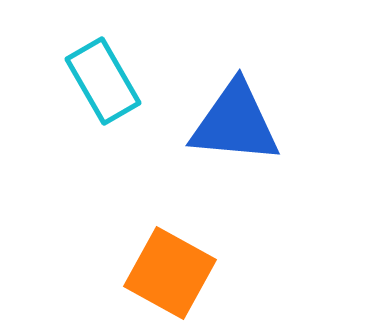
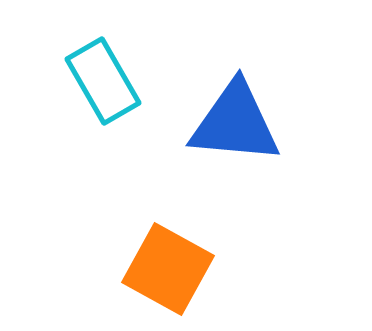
orange square: moved 2 px left, 4 px up
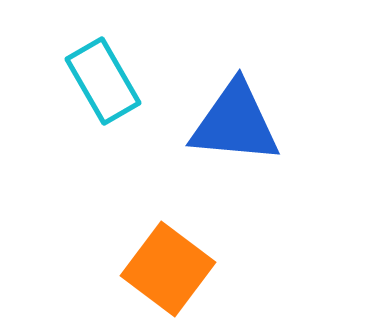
orange square: rotated 8 degrees clockwise
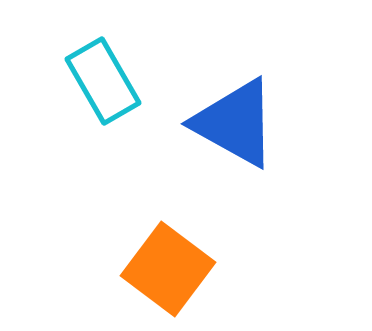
blue triangle: rotated 24 degrees clockwise
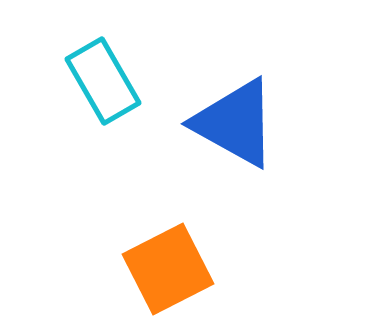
orange square: rotated 26 degrees clockwise
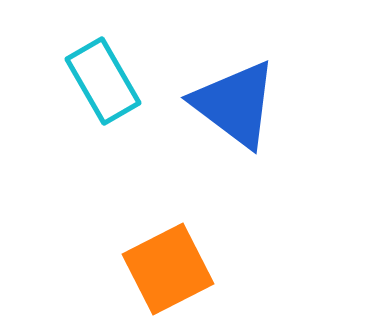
blue triangle: moved 19 px up; rotated 8 degrees clockwise
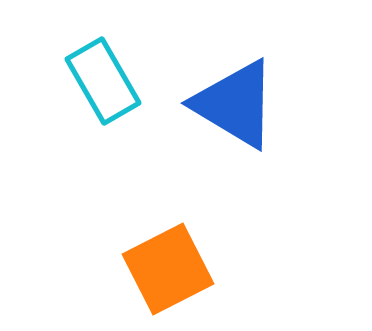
blue triangle: rotated 6 degrees counterclockwise
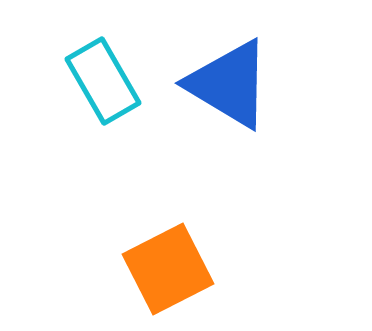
blue triangle: moved 6 px left, 20 px up
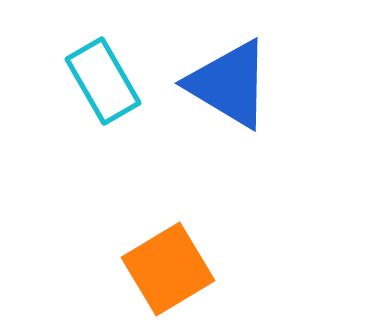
orange square: rotated 4 degrees counterclockwise
